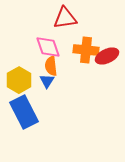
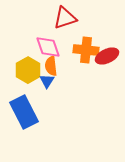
red triangle: rotated 10 degrees counterclockwise
yellow hexagon: moved 9 px right, 10 px up
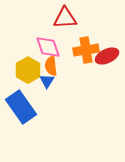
red triangle: rotated 15 degrees clockwise
orange cross: rotated 15 degrees counterclockwise
blue rectangle: moved 3 px left, 5 px up; rotated 8 degrees counterclockwise
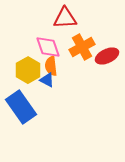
orange cross: moved 4 px left, 3 px up; rotated 20 degrees counterclockwise
blue triangle: moved 1 px up; rotated 35 degrees counterclockwise
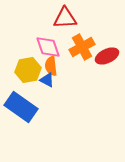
yellow hexagon: rotated 20 degrees clockwise
blue rectangle: rotated 20 degrees counterclockwise
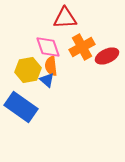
blue triangle: rotated 14 degrees clockwise
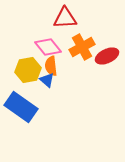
pink diamond: rotated 20 degrees counterclockwise
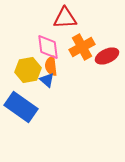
pink diamond: rotated 32 degrees clockwise
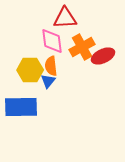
pink diamond: moved 4 px right, 6 px up
red ellipse: moved 4 px left
yellow hexagon: moved 2 px right; rotated 10 degrees clockwise
blue triangle: moved 1 px right, 1 px down; rotated 28 degrees clockwise
blue rectangle: rotated 36 degrees counterclockwise
